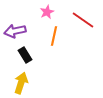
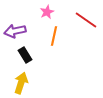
red line: moved 3 px right
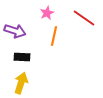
pink star: moved 1 px down
red line: moved 2 px left, 2 px up
purple arrow: rotated 150 degrees counterclockwise
black rectangle: moved 3 px left, 2 px down; rotated 56 degrees counterclockwise
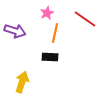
red line: moved 1 px right, 1 px down
orange line: moved 1 px right, 3 px up
black rectangle: moved 28 px right
yellow arrow: moved 1 px right, 1 px up
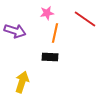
pink star: rotated 16 degrees clockwise
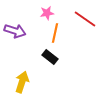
black rectangle: rotated 35 degrees clockwise
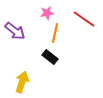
red line: moved 1 px left
purple arrow: rotated 20 degrees clockwise
